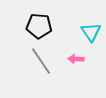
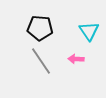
black pentagon: moved 1 px right, 2 px down
cyan triangle: moved 2 px left, 1 px up
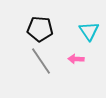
black pentagon: moved 1 px down
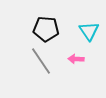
black pentagon: moved 6 px right
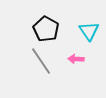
black pentagon: rotated 25 degrees clockwise
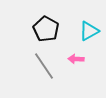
cyan triangle: rotated 35 degrees clockwise
gray line: moved 3 px right, 5 px down
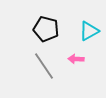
black pentagon: rotated 15 degrees counterclockwise
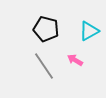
pink arrow: moved 1 px left, 1 px down; rotated 28 degrees clockwise
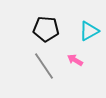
black pentagon: rotated 10 degrees counterclockwise
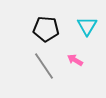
cyan triangle: moved 2 px left, 5 px up; rotated 30 degrees counterclockwise
